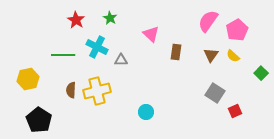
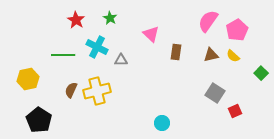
brown triangle: rotated 42 degrees clockwise
brown semicircle: rotated 21 degrees clockwise
cyan circle: moved 16 px right, 11 px down
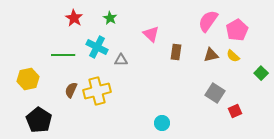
red star: moved 2 px left, 2 px up
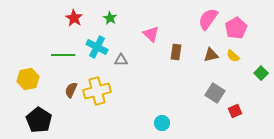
pink semicircle: moved 2 px up
pink pentagon: moved 1 px left, 2 px up
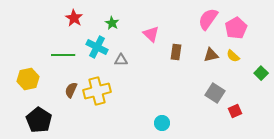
green star: moved 2 px right, 5 px down
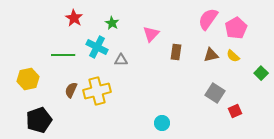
pink triangle: rotated 30 degrees clockwise
black pentagon: rotated 20 degrees clockwise
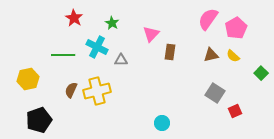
brown rectangle: moved 6 px left
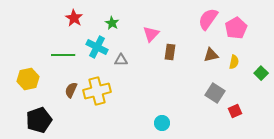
yellow semicircle: moved 1 px right, 6 px down; rotated 120 degrees counterclockwise
